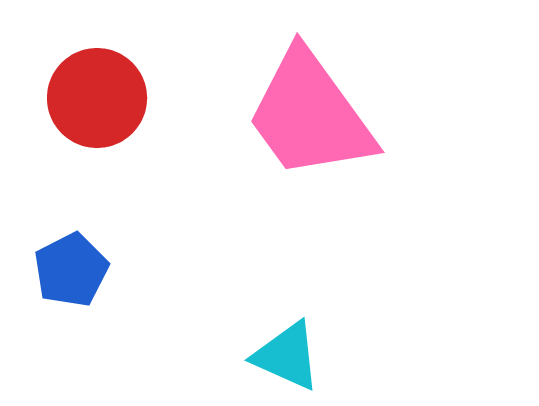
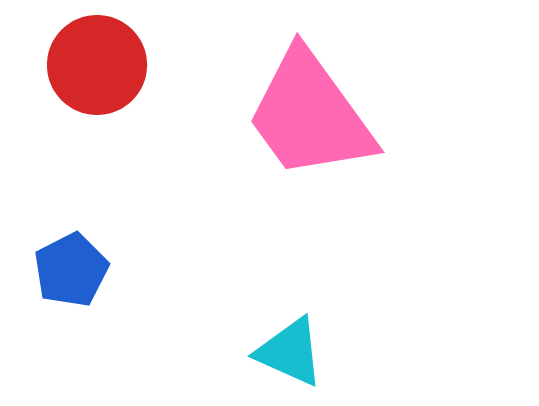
red circle: moved 33 px up
cyan triangle: moved 3 px right, 4 px up
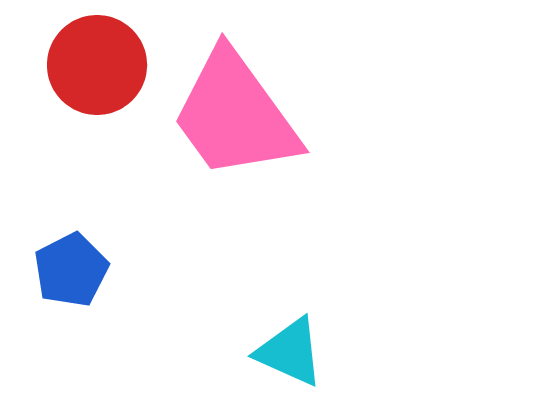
pink trapezoid: moved 75 px left
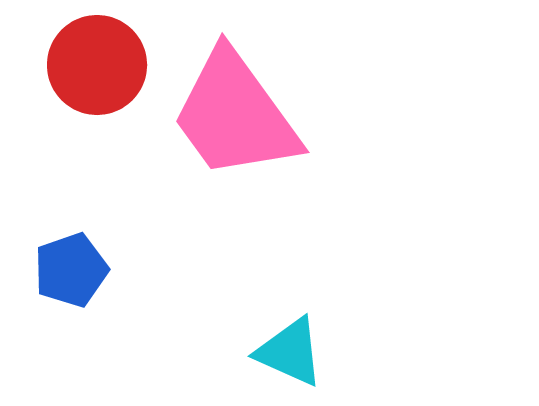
blue pentagon: rotated 8 degrees clockwise
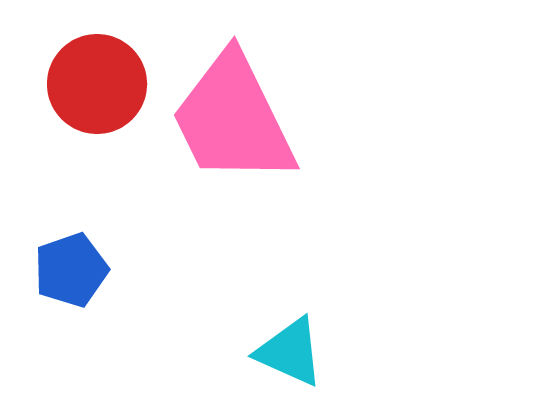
red circle: moved 19 px down
pink trapezoid: moved 2 px left, 4 px down; rotated 10 degrees clockwise
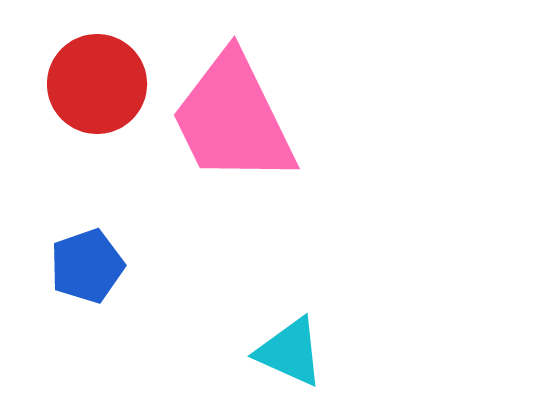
blue pentagon: moved 16 px right, 4 px up
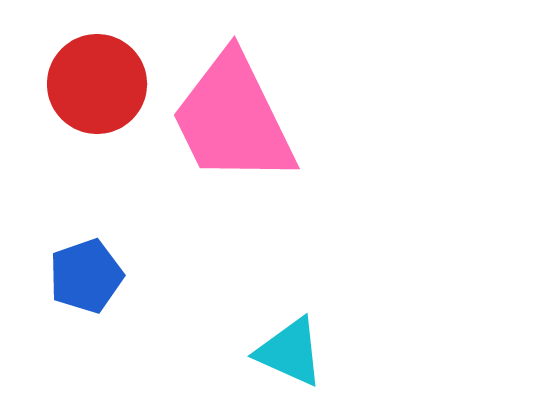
blue pentagon: moved 1 px left, 10 px down
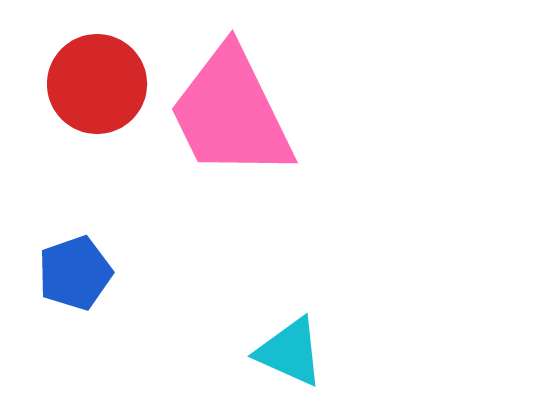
pink trapezoid: moved 2 px left, 6 px up
blue pentagon: moved 11 px left, 3 px up
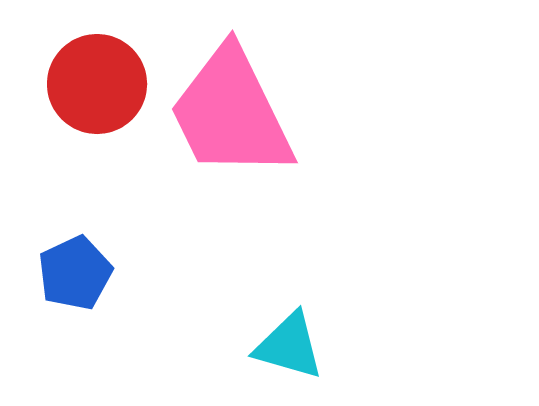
blue pentagon: rotated 6 degrees counterclockwise
cyan triangle: moved 1 px left, 6 px up; rotated 8 degrees counterclockwise
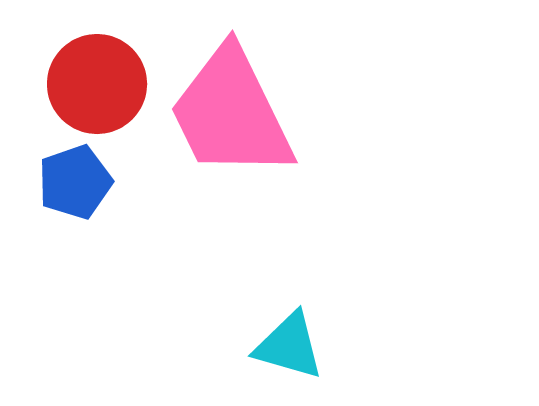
blue pentagon: moved 91 px up; rotated 6 degrees clockwise
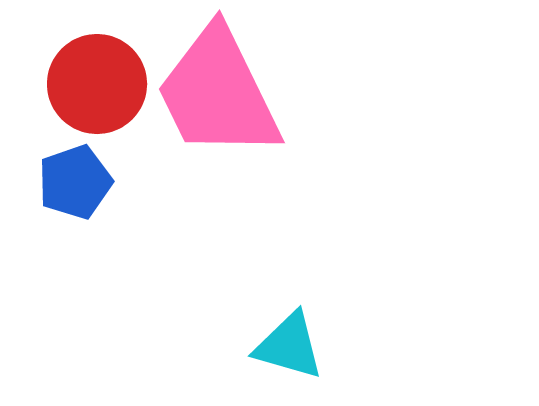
pink trapezoid: moved 13 px left, 20 px up
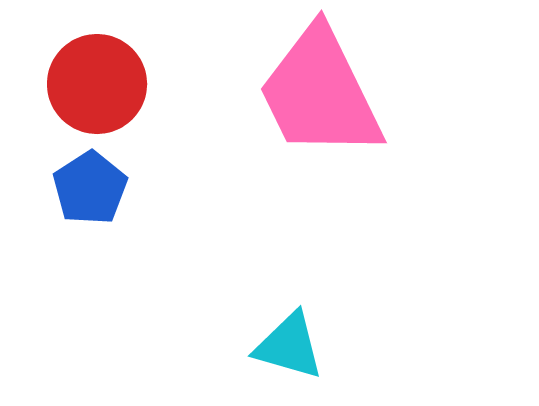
pink trapezoid: moved 102 px right
blue pentagon: moved 15 px right, 6 px down; rotated 14 degrees counterclockwise
